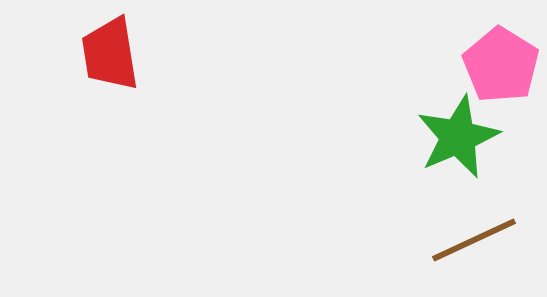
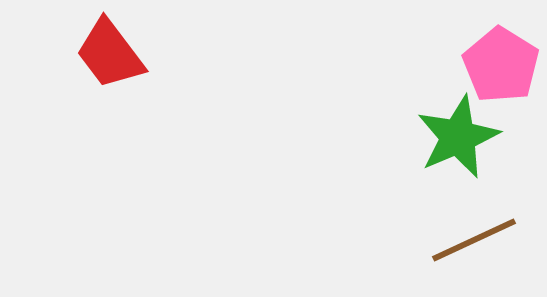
red trapezoid: rotated 28 degrees counterclockwise
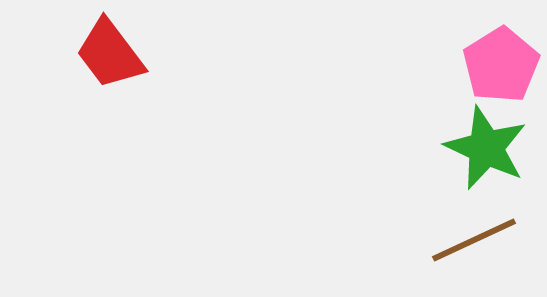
pink pentagon: rotated 8 degrees clockwise
green star: moved 28 px right, 11 px down; rotated 24 degrees counterclockwise
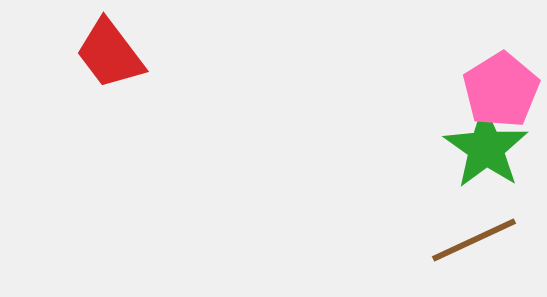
pink pentagon: moved 25 px down
green star: rotated 10 degrees clockwise
